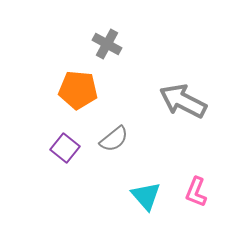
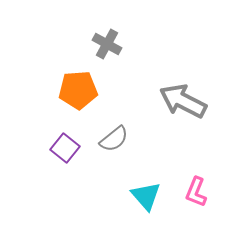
orange pentagon: rotated 9 degrees counterclockwise
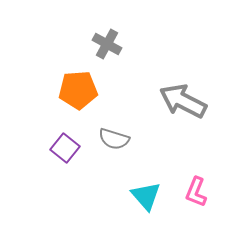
gray semicircle: rotated 56 degrees clockwise
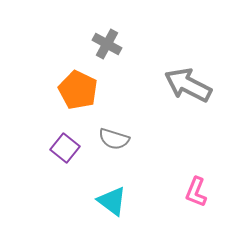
orange pentagon: rotated 30 degrees clockwise
gray arrow: moved 5 px right, 16 px up
cyan triangle: moved 34 px left, 5 px down; rotated 12 degrees counterclockwise
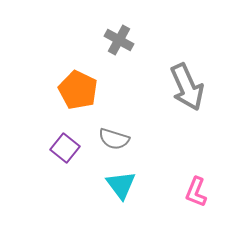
gray cross: moved 12 px right, 4 px up
gray arrow: moved 1 px left, 2 px down; rotated 141 degrees counterclockwise
cyan triangle: moved 9 px right, 16 px up; rotated 16 degrees clockwise
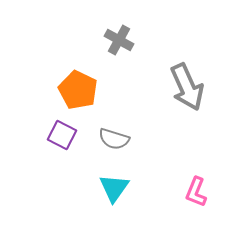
purple square: moved 3 px left, 13 px up; rotated 12 degrees counterclockwise
cyan triangle: moved 7 px left, 3 px down; rotated 12 degrees clockwise
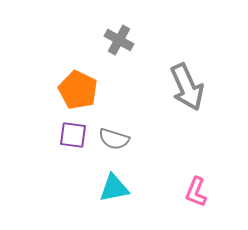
purple square: moved 11 px right; rotated 20 degrees counterclockwise
cyan triangle: rotated 44 degrees clockwise
